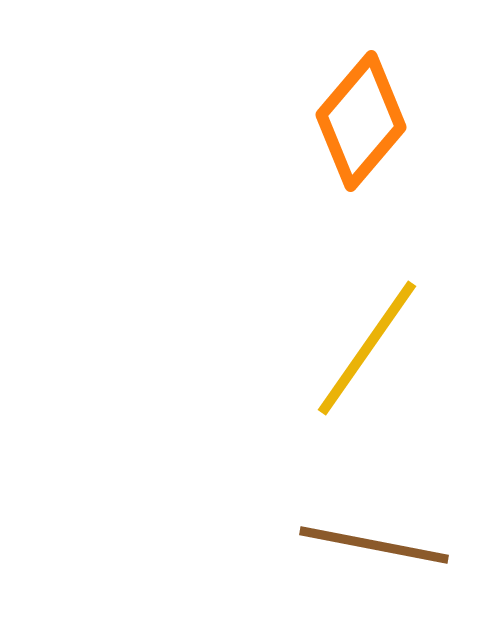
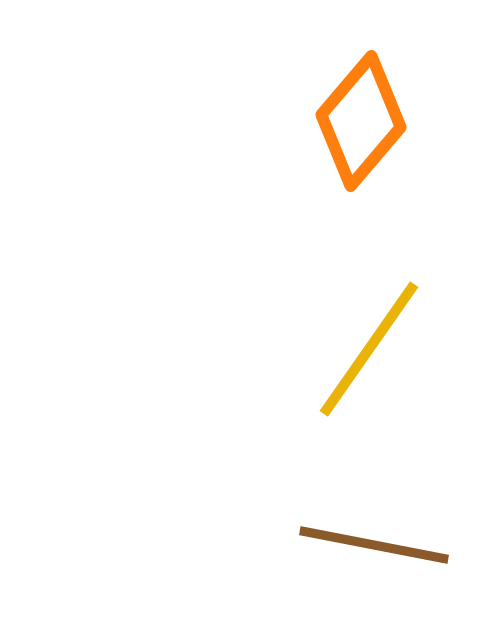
yellow line: moved 2 px right, 1 px down
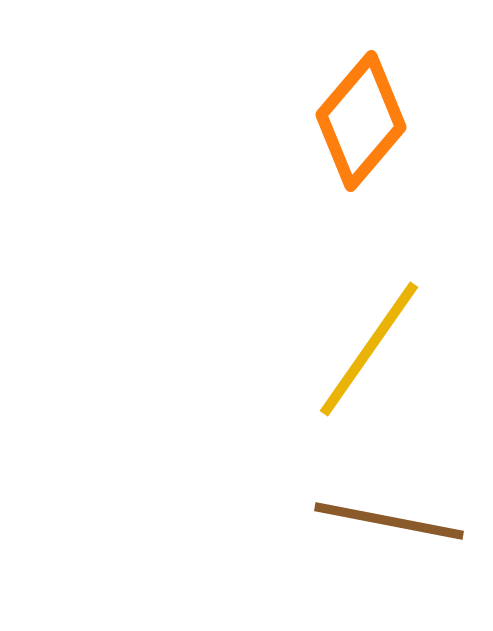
brown line: moved 15 px right, 24 px up
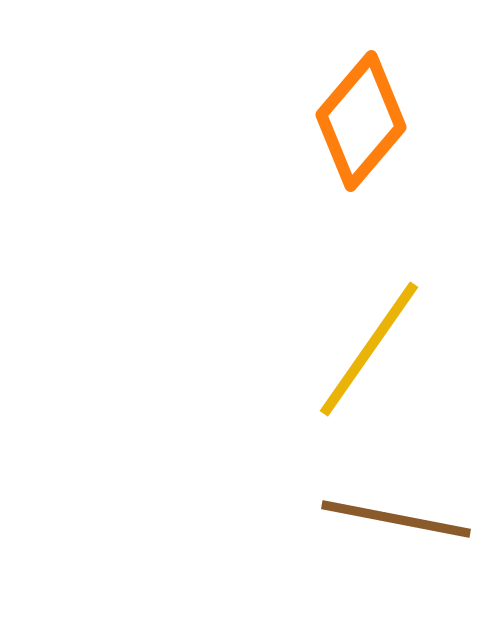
brown line: moved 7 px right, 2 px up
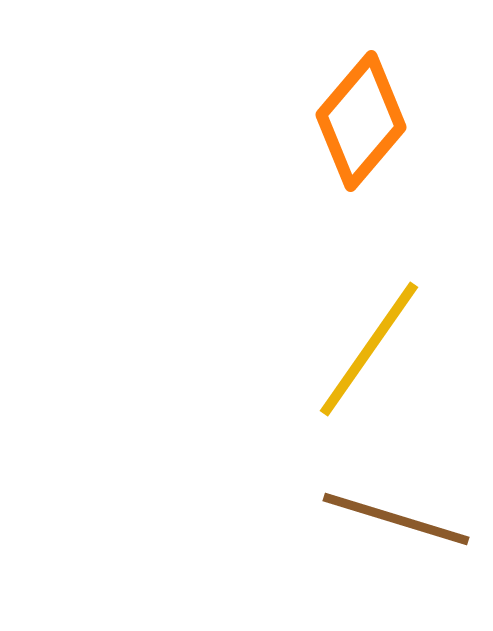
brown line: rotated 6 degrees clockwise
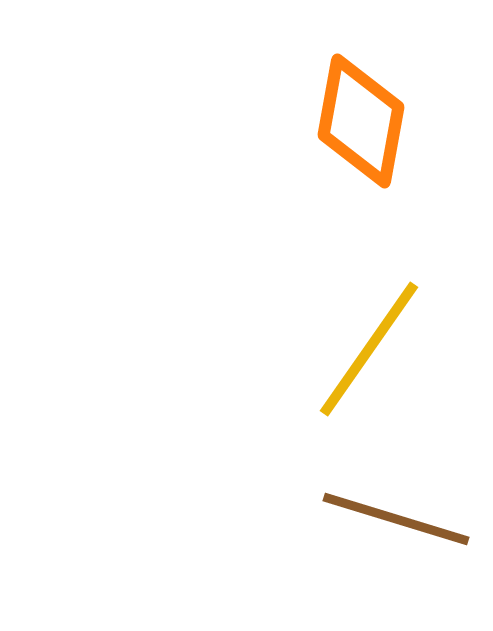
orange diamond: rotated 30 degrees counterclockwise
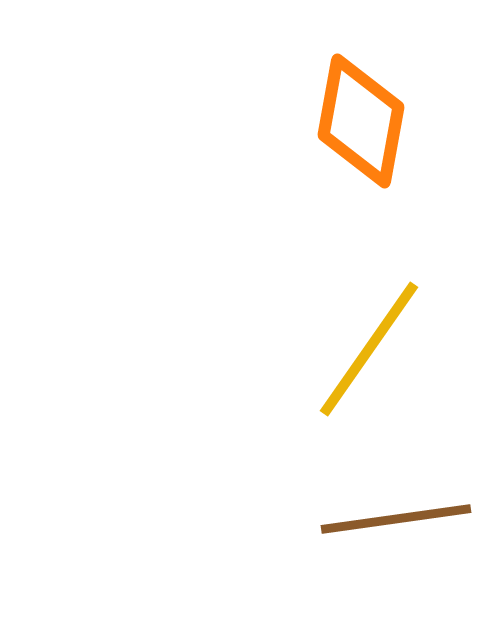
brown line: rotated 25 degrees counterclockwise
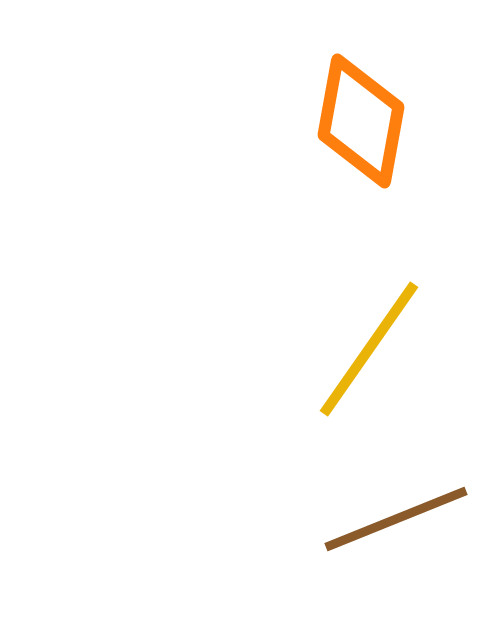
brown line: rotated 14 degrees counterclockwise
